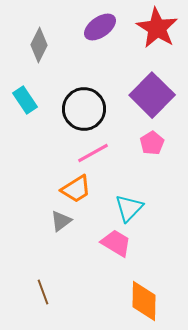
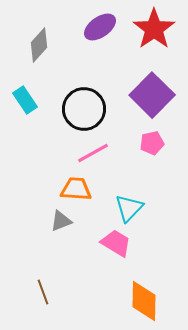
red star: moved 3 px left, 1 px down; rotated 6 degrees clockwise
gray diamond: rotated 16 degrees clockwise
pink pentagon: rotated 20 degrees clockwise
orange trapezoid: rotated 144 degrees counterclockwise
gray triangle: rotated 15 degrees clockwise
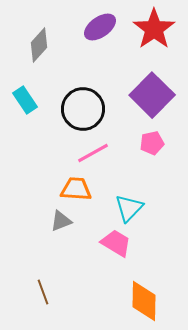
black circle: moved 1 px left
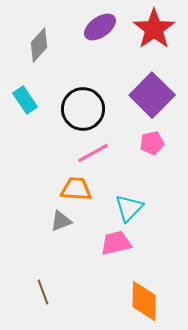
pink trapezoid: rotated 44 degrees counterclockwise
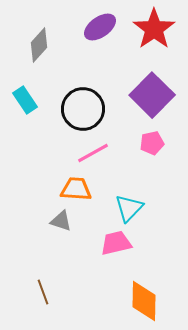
gray triangle: rotated 40 degrees clockwise
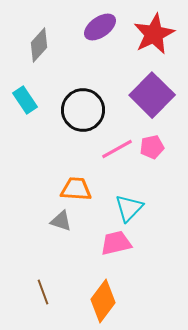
red star: moved 5 px down; rotated 9 degrees clockwise
black circle: moved 1 px down
pink pentagon: moved 4 px down
pink line: moved 24 px right, 4 px up
orange diamond: moved 41 px left; rotated 36 degrees clockwise
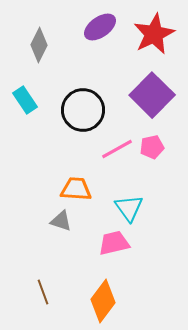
gray diamond: rotated 16 degrees counterclockwise
cyan triangle: rotated 20 degrees counterclockwise
pink trapezoid: moved 2 px left
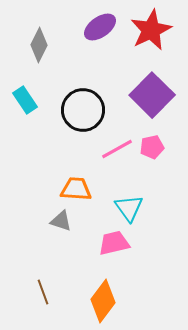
red star: moved 3 px left, 4 px up
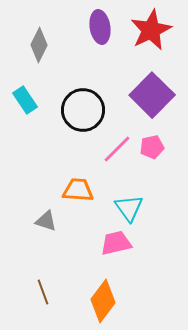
purple ellipse: rotated 64 degrees counterclockwise
pink line: rotated 16 degrees counterclockwise
orange trapezoid: moved 2 px right, 1 px down
gray triangle: moved 15 px left
pink trapezoid: moved 2 px right
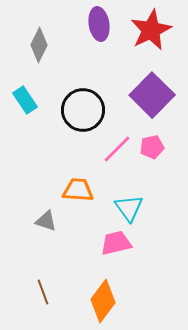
purple ellipse: moved 1 px left, 3 px up
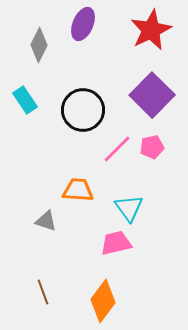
purple ellipse: moved 16 px left; rotated 32 degrees clockwise
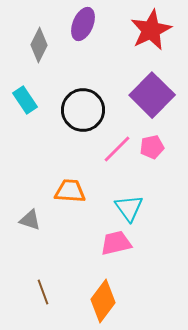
orange trapezoid: moved 8 px left, 1 px down
gray triangle: moved 16 px left, 1 px up
